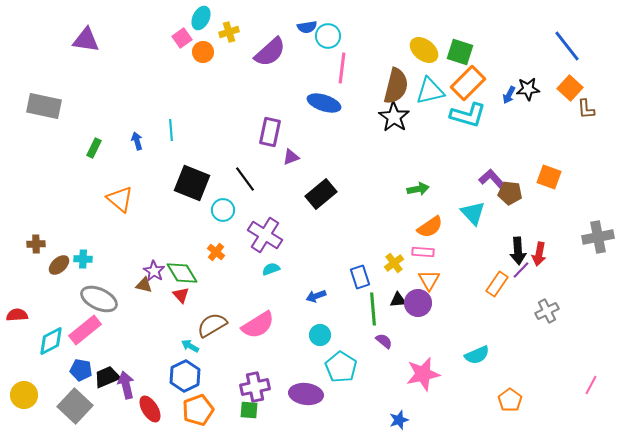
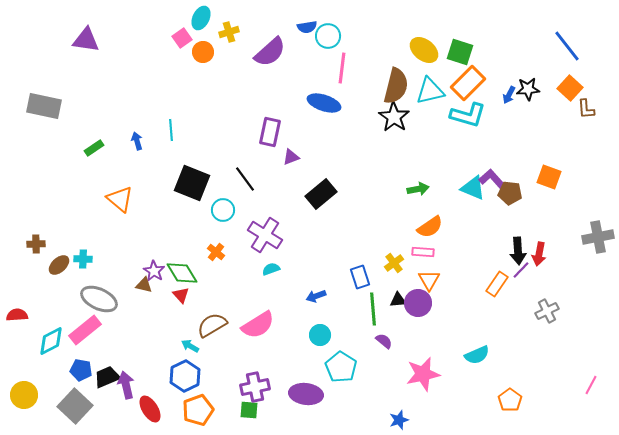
green rectangle at (94, 148): rotated 30 degrees clockwise
cyan triangle at (473, 213): moved 25 px up; rotated 24 degrees counterclockwise
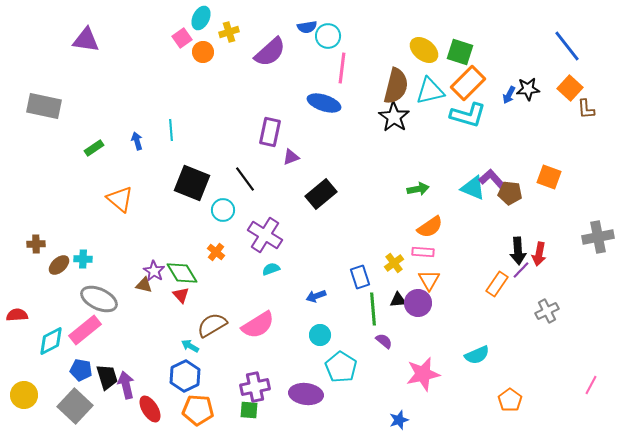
black trapezoid at (107, 377): rotated 96 degrees clockwise
orange pentagon at (198, 410): rotated 24 degrees clockwise
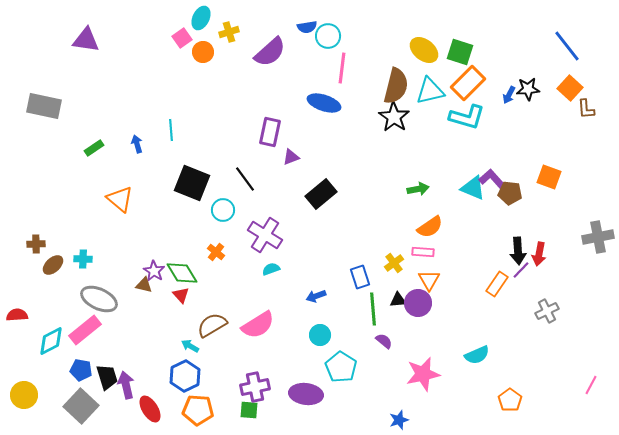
cyan L-shape at (468, 115): moved 1 px left, 2 px down
blue arrow at (137, 141): moved 3 px down
brown ellipse at (59, 265): moved 6 px left
gray square at (75, 406): moved 6 px right
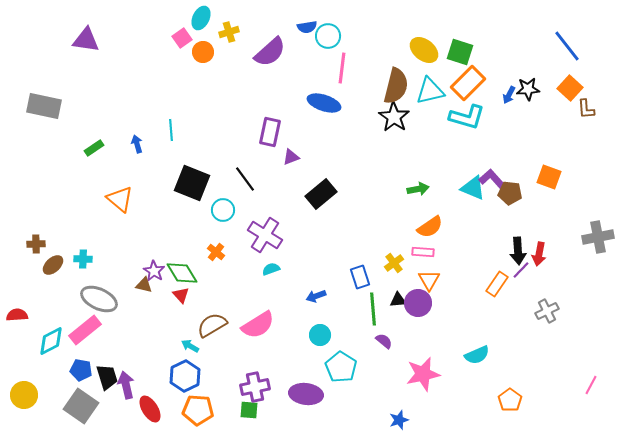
gray square at (81, 406): rotated 8 degrees counterclockwise
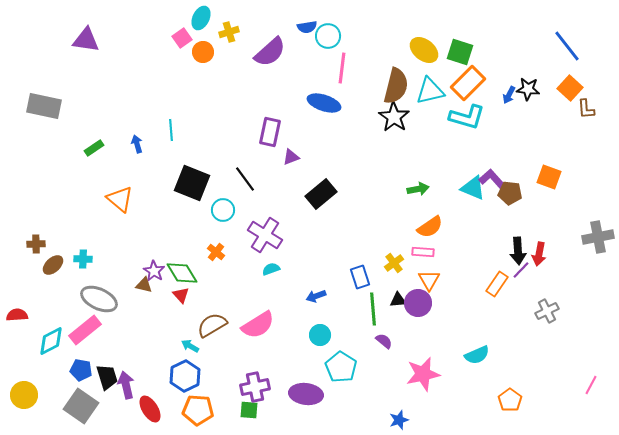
black star at (528, 89): rotated 10 degrees clockwise
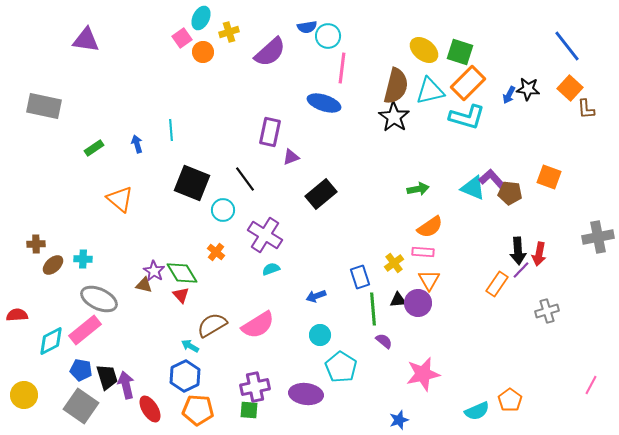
gray cross at (547, 311): rotated 10 degrees clockwise
cyan semicircle at (477, 355): moved 56 px down
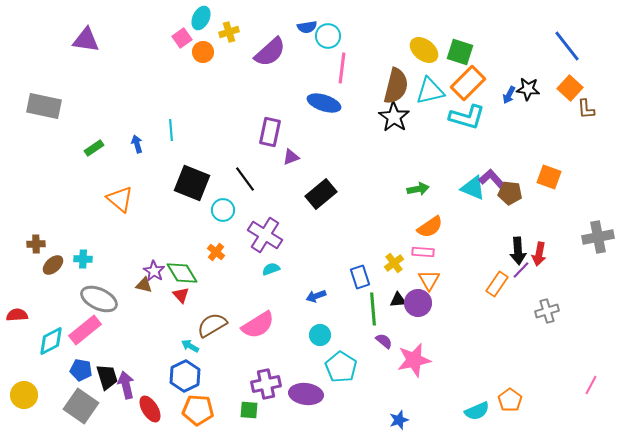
pink star at (423, 374): moved 9 px left, 14 px up
purple cross at (255, 387): moved 11 px right, 3 px up
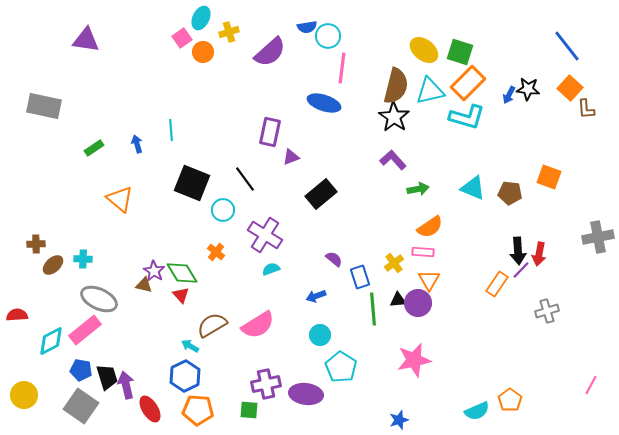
purple L-shape at (492, 179): moved 99 px left, 19 px up
purple semicircle at (384, 341): moved 50 px left, 82 px up
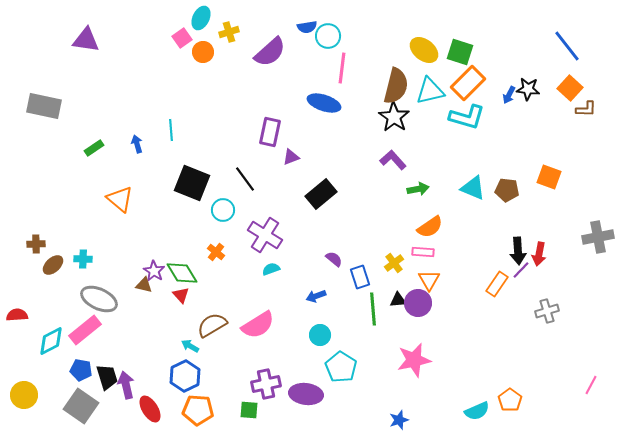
brown L-shape at (586, 109): rotated 85 degrees counterclockwise
brown pentagon at (510, 193): moved 3 px left, 3 px up
